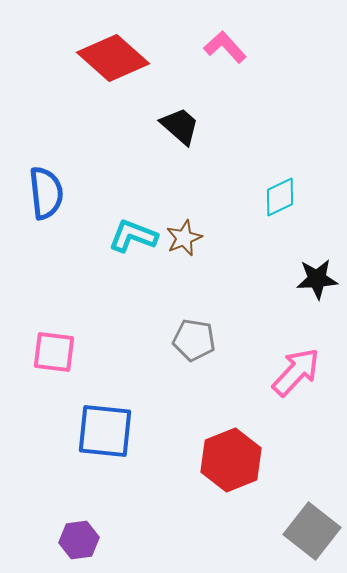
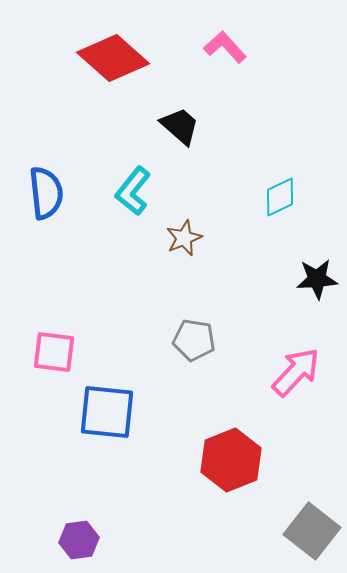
cyan L-shape: moved 45 px up; rotated 72 degrees counterclockwise
blue square: moved 2 px right, 19 px up
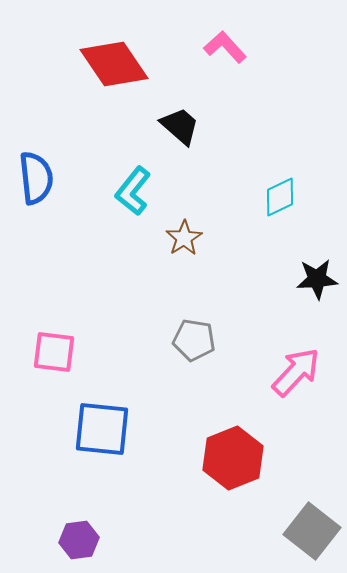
red diamond: moved 1 px right, 6 px down; rotated 14 degrees clockwise
blue semicircle: moved 10 px left, 15 px up
brown star: rotated 9 degrees counterclockwise
blue square: moved 5 px left, 17 px down
red hexagon: moved 2 px right, 2 px up
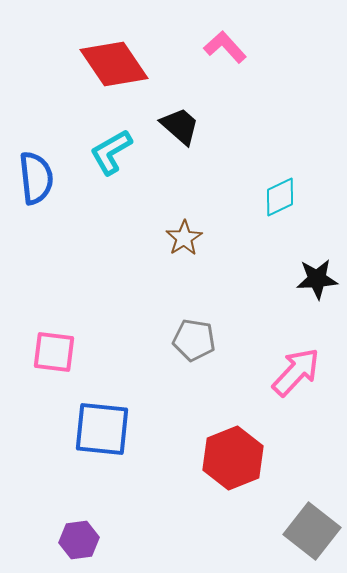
cyan L-shape: moved 22 px left, 39 px up; rotated 21 degrees clockwise
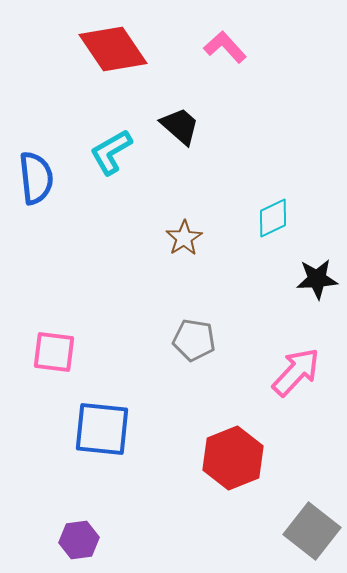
red diamond: moved 1 px left, 15 px up
cyan diamond: moved 7 px left, 21 px down
